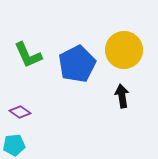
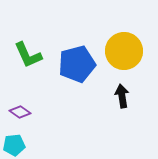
yellow circle: moved 1 px down
blue pentagon: rotated 12 degrees clockwise
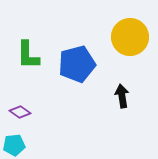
yellow circle: moved 6 px right, 14 px up
green L-shape: rotated 24 degrees clockwise
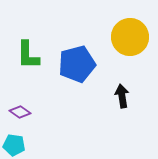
cyan pentagon: rotated 15 degrees clockwise
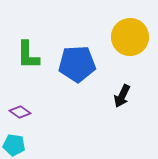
blue pentagon: rotated 12 degrees clockwise
black arrow: rotated 145 degrees counterclockwise
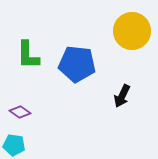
yellow circle: moved 2 px right, 6 px up
blue pentagon: rotated 9 degrees clockwise
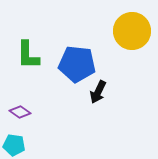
black arrow: moved 24 px left, 4 px up
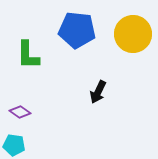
yellow circle: moved 1 px right, 3 px down
blue pentagon: moved 34 px up
